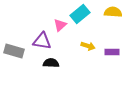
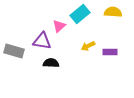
pink triangle: moved 1 px left, 1 px down
yellow arrow: rotated 136 degrees clockwise
purple rectangle: moved 2 px left
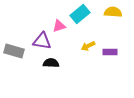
pink triangle: rotated 24 degrees clockwise
